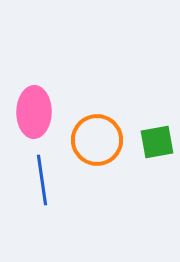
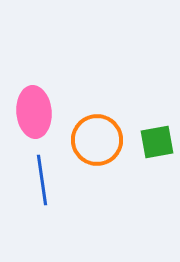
pink ellipse: rotated 6 degrees counterclockwise
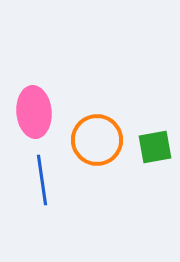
green square: moved 2 px left, 5 px down
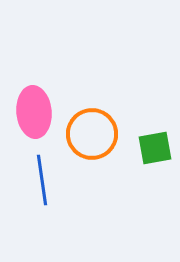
orange circle: moved 5 px left, 6 px up
green square: moved 1 px down
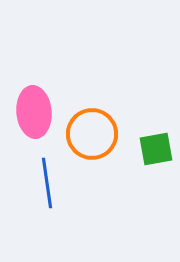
green square: moved 1 px right, 1 px down
blue line: moved 5 px right, 3 px down
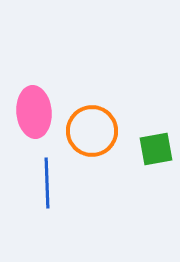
orange circle: moved 3 px up
blue line: rotated 6 degrees clockwise
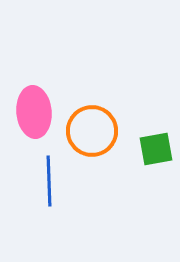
blue line: moved 2 px right, 2 px up
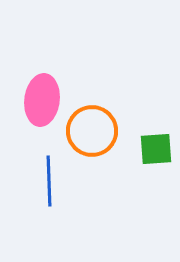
pink ellipse: moved 8 px right, 12 px up; rotated 12 degrees clockwise
green square: rotated 6 degrees clockwise
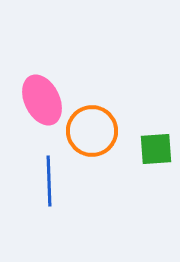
pink ellipse: rotated 33 degrees counterclockwise
